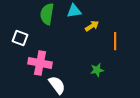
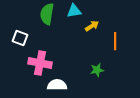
white semicircle: rotated 54 degrees counterclockwise
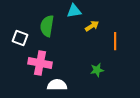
green semicircle: moved 12 px down
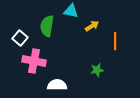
cyan triangle: moved 3 px left; rotated 21 degrees clockwise
white square: rotated 21 degrees clockwise
pink cross: moved 6 px left, 2 px up
